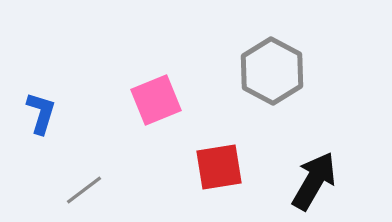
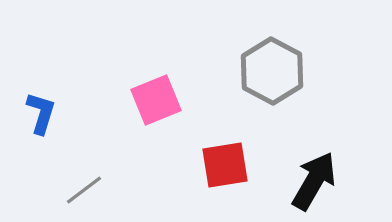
red square: moved 6 px right, 2 px up
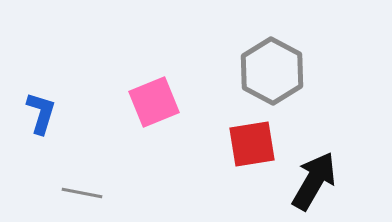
pink square: moved 2 px left, 2 px down
red square: moved 27 px right, 21 px up
gray line: moved 2 px left, 3 px down; rotated 48 degrees clockwise
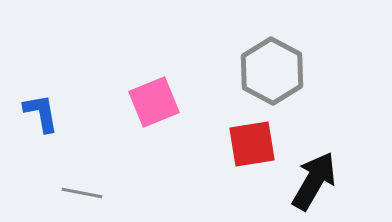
blue L-shape: rotated 27 degrees counterclockwise
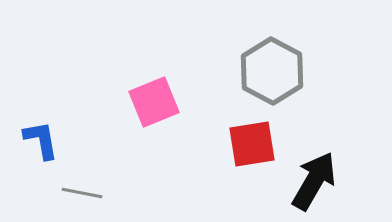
blue L-shape: moved 27 px down
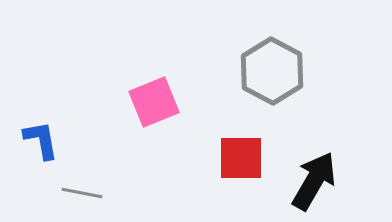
red square: moved 11 px left, 14 px down; rotated 9 degrees clockwise
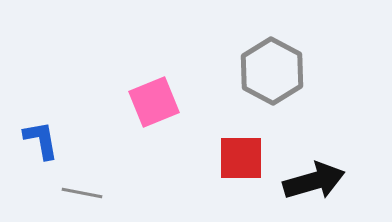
black arrow: rotated 44 degrees clockwise
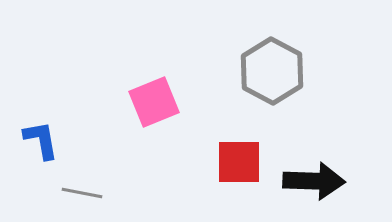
red square: moved 2 px left, 4 px down
black arrow: rotated 18 degrees clockwise
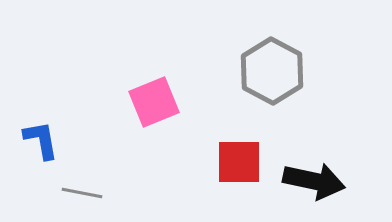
black arrow: rotated 10 degrees clockwise
